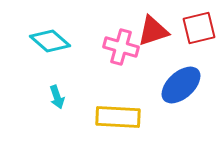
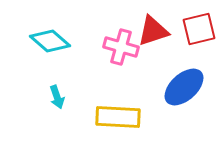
red square: moved 1 px down
blue ellipse: moved 3 px right, 2 px down
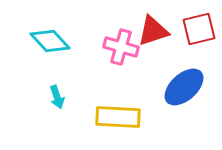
cyan diamond: rotated 6 degrees clockwise
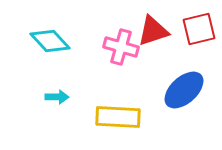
blue ellipse: moved 3 px down
cyan arrow: rotated 70 degrees counterclockwise
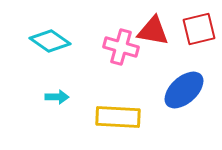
red triangle: rotated 28 degrees clockwise
cyan diamond: rotated 12 degrees counterclockwise
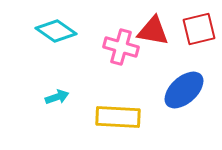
cyan diamond: moved 6 px right, 10 px up
cyan arrow: rotated 20 degrees counterclockwise
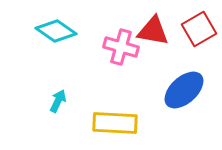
red square: rotated 16 degrees counterclockwise
cyan arrow: moved 1 px right, 4 px down; rotated 45 degrees counterclockwise
yellow rectangle: moved 3 px left, 6 px down
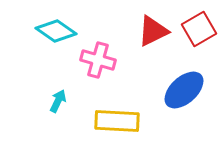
red triangle: rotated 36 degrees counterclockwise
pink cross: moved 23 px left, 13 px down
yellow rectangle: moved 2 px right, 2 px up
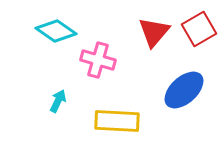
red triangle: moved 1 px right, 1 px down; rotated 24 degrees counterclockwise
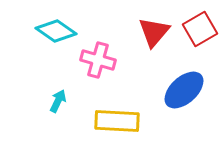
red square: moved 1 px right
